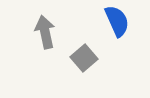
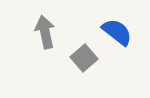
blue semicircle: moved 11 px down; rotated 28 degrees counterclockwise
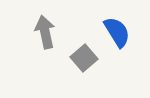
blue semicircle: rotated 20 degrees clockwise
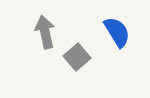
gray square: moved 7 px left, 1 px up
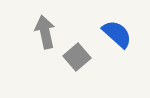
blue semicircle: moved 2 px down; rotated 16 degrees counterclockwise
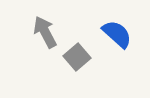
gray arrow: rotated 16 degrees counterclockwise
